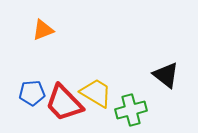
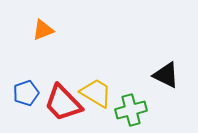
black triangle: rotated 12 degrees counterclockwise
blue pentagon: moved 6 px left; rotated 15 degrees counterclockwise
red trapezoid: moved 1 px left
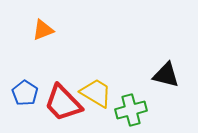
black triangle: rotated 12 degrees counterclockwise
blue pentagon: moved 1 px left; rotated 20 degrees counterclockwise
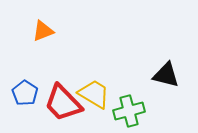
orange triangle: moved 1 px down
yellow trapezoid: moved 2 px left, 1 px down
green cross: moved 2 px left, 1 px down
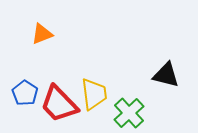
orange triangle: moved 1 px left, 3 px down
yellow trapezoid: rotated 52 degrees clockwise
red trapezoid: moved 4 px left, 1 px down
green cross: moved 2 px down; rotated 28 degrees counterclockwise
